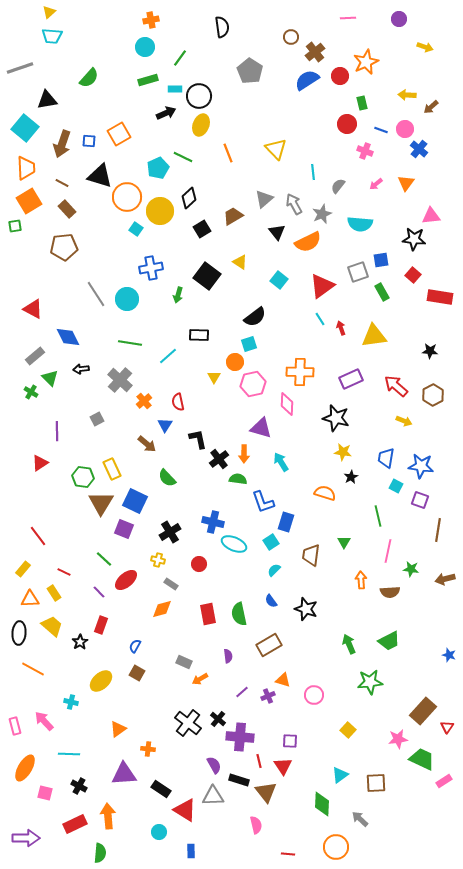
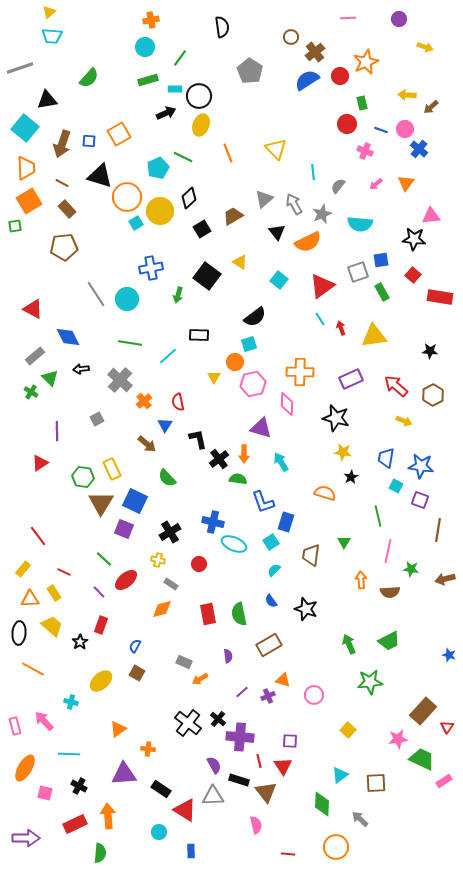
cyan square at (136, 229): moved 6 px up; rotated 24 degrees clockwise
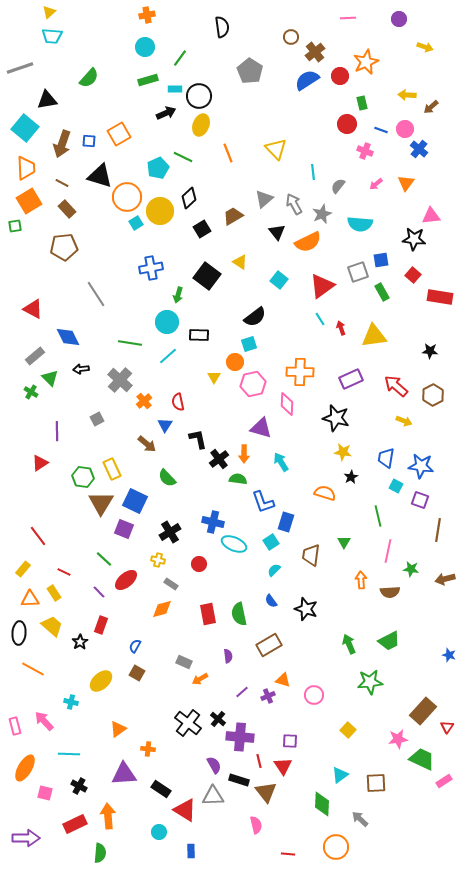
orange cross at (151, 20): moved 4 px left, 5 px up
cyan circle at (127, 299): moved 40 px right, 23 px down
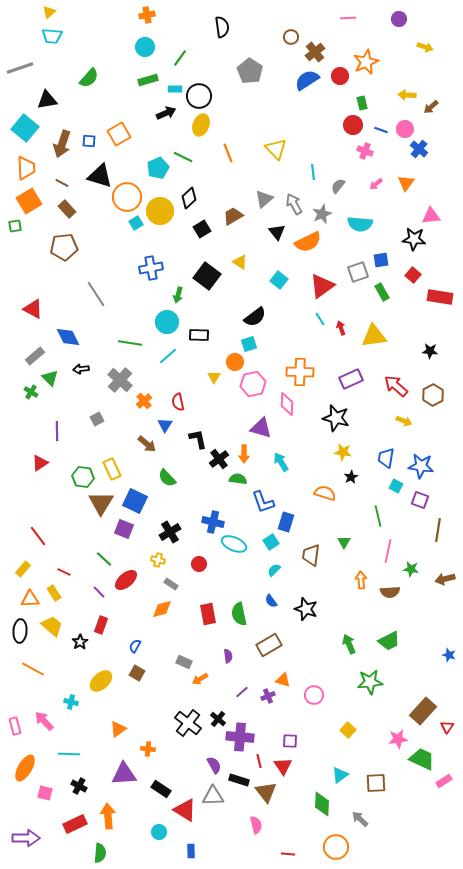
red circle at (347, 124): moved 6 px right, 1 px down
black ellipse at (19, 633): moved 1 px right, 2 px up
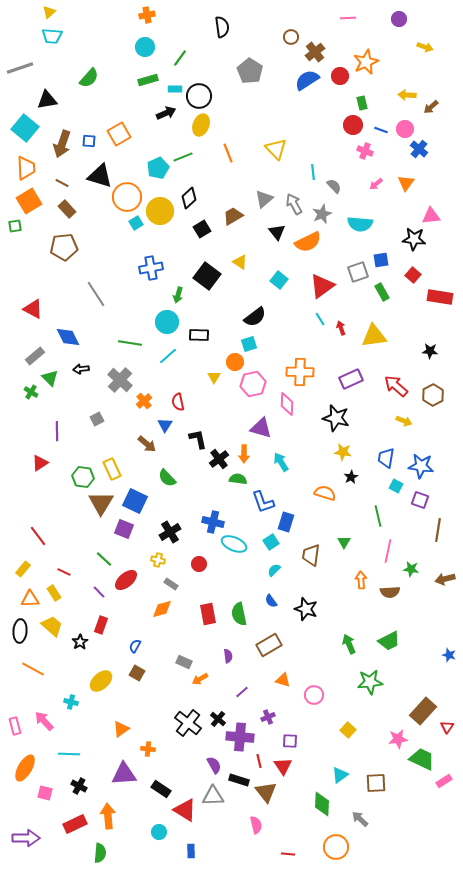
green line at (183, 157): rotated 48 degrees counterclockwise
gray semicircle at (338, 186): moved 4 px left; rotated 98 degrees clockwise
purple cross at (268, 696): moved 21 px down
orange triangle at (118, 729): moved 3 px right
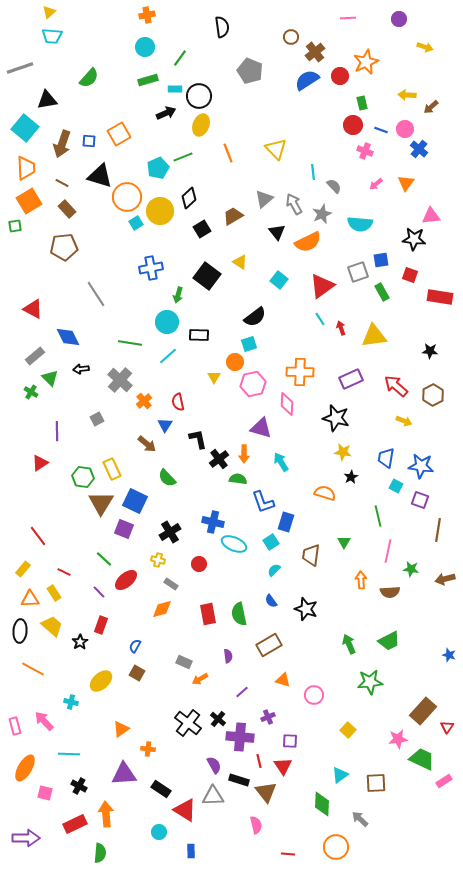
gray pentagon at (250, 71): rotated 10 degrees counterclockwise
red square at (413, 275): moved 3 px left; rotated 21 degrees counterclockwise
orange arrow at (108, 816): moved 2 px left, 2 px up
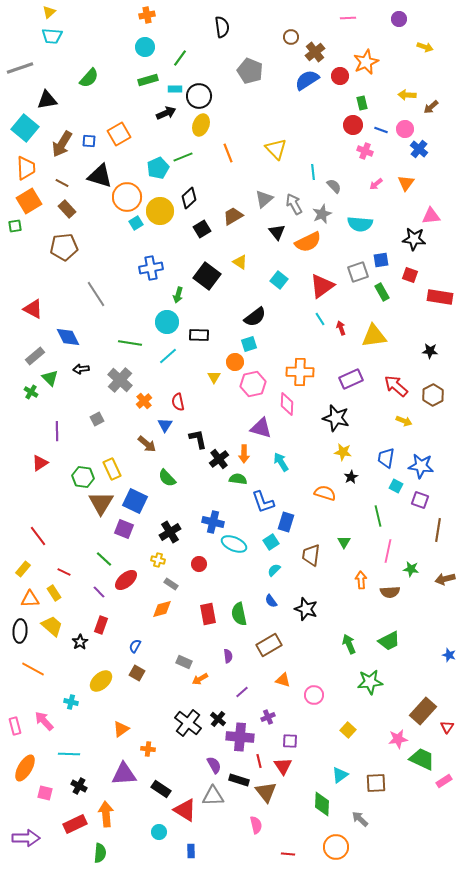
brown arrow at (62, 144): rotated 12 degrees clockwise
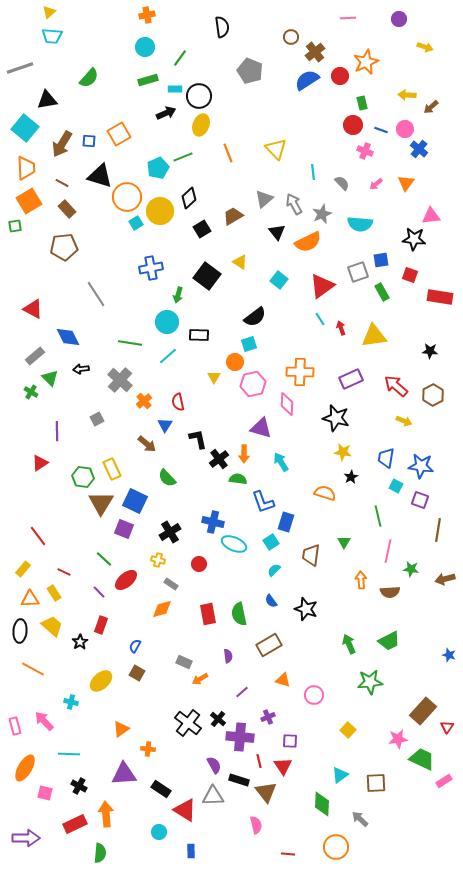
gray semicircle at (334, 186): moved 8 px right, 3 px up
